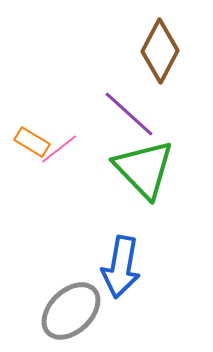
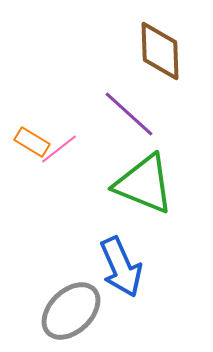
brown diamond: rotated 30 degrees counterclockwise
green triangle: moved 15 px down; rotated 24 degrees counterclockwise
blue arrow: rotated 34 degrees counterclockwise
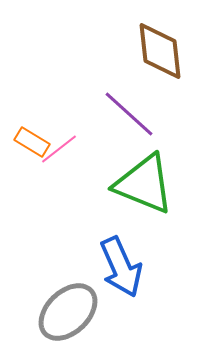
brown diamond: rotated 4 degrees counterclockwise
gray ellipse: moved 3 px left, 1 px down
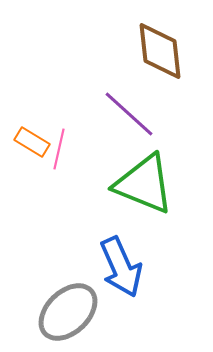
pink line: rotated 39 degrees counterclockwise
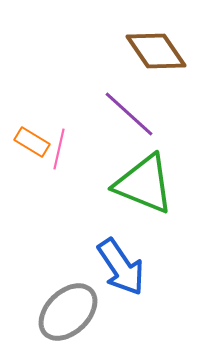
brown diamond: moved 4 px left; rotated 28 degrees counterclockwise
blue arrow: rotated 10 degrees counterclockwise
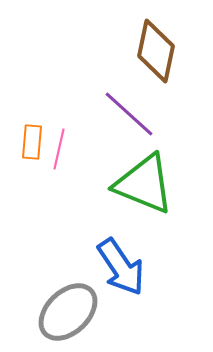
brown diamond: rotated 46 degrees clockwise
orange rectangle: rotated 64 degrees clockwise
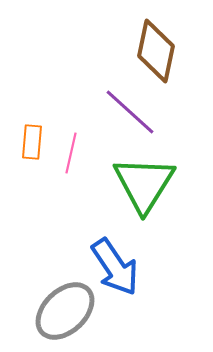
purple line: moved 1 px right, 2 px up
pink line: moved 12 px right, 4 px down
green triangle: rotated 40 degrees clockwise
blue arrow: moved 6 px left
gray ellipse: moved 3 px left, 1 px up
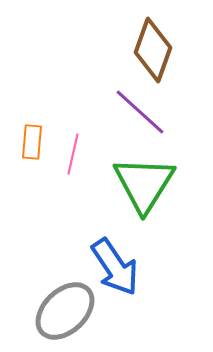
brown diamond: moved 3 px left, 1 px up; rotated 8 degrees clockwise
purple line: moved 10 px right
pink line: moved 2 px right, 1 px down
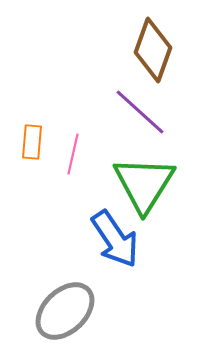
blue arrow: moved 28 px up
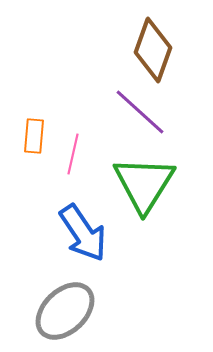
orange rectangle: moved 2 px right, 6 px up
blue arrow: moved 32 px left, 6 px up
